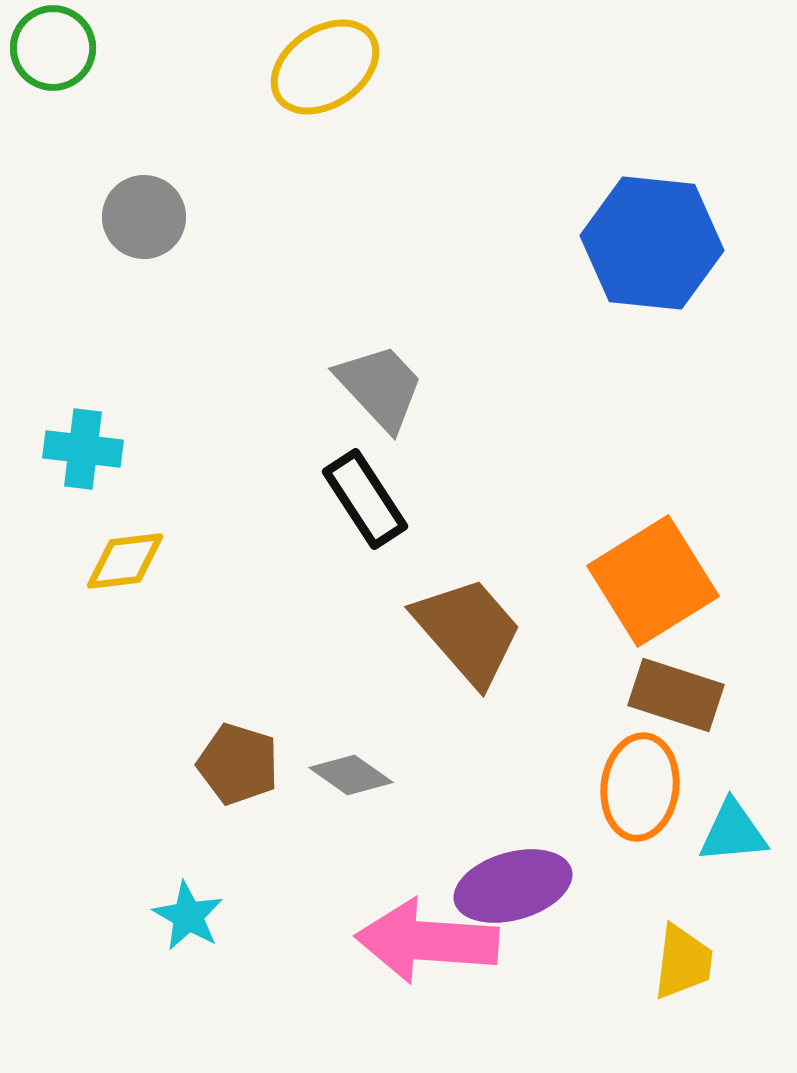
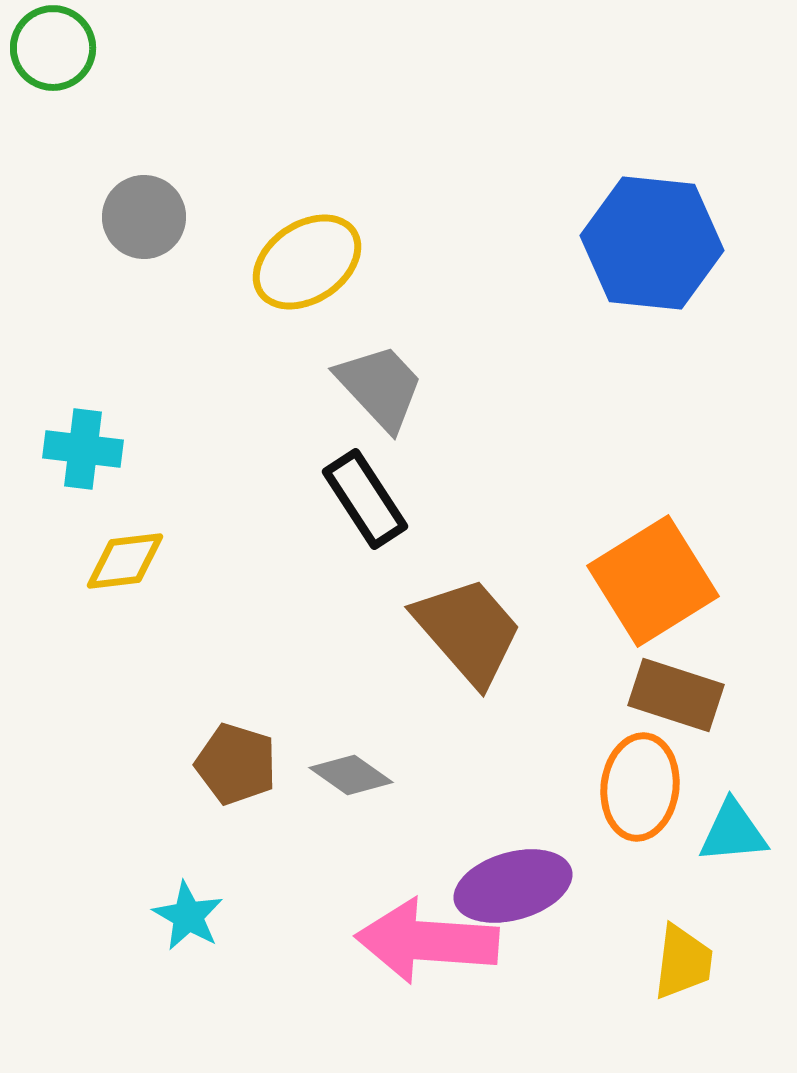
yellow ellipse: moved 18 px left, 195 px down
brown pentagon: moved 2 px left
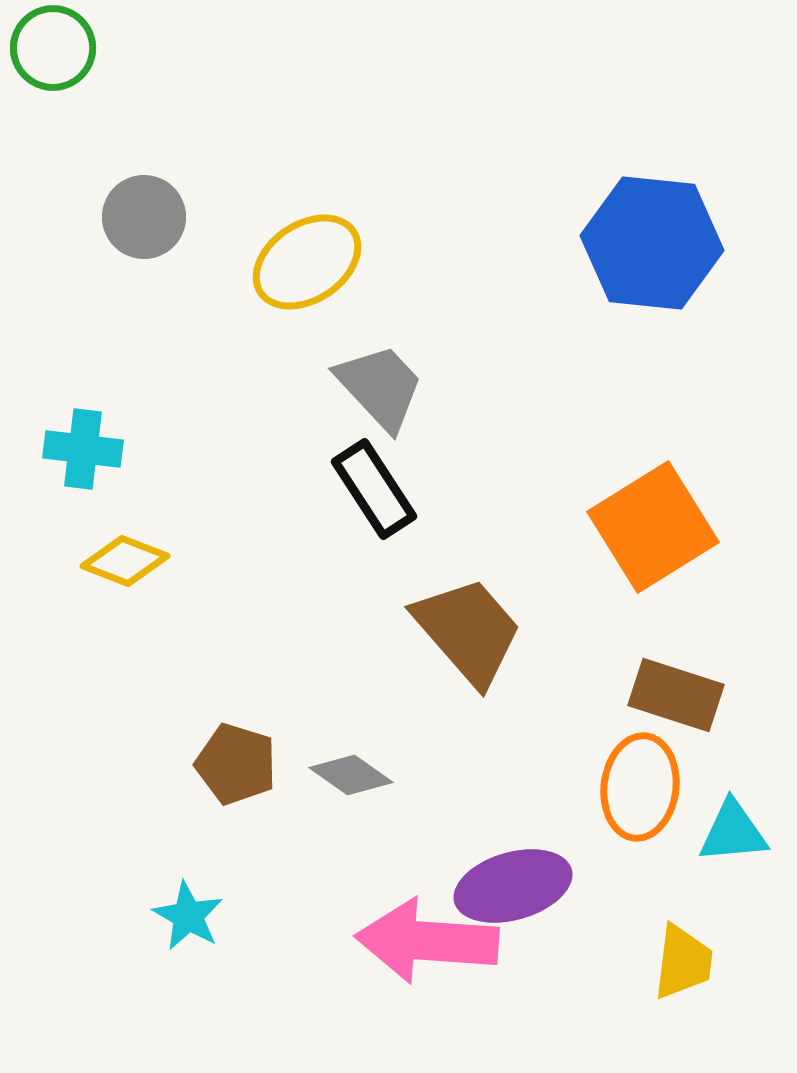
black rectangle: moved 9 px right, 10 px up
yellow diamond: rotated 28 degrees clockwise
orange square: moved 54 px up
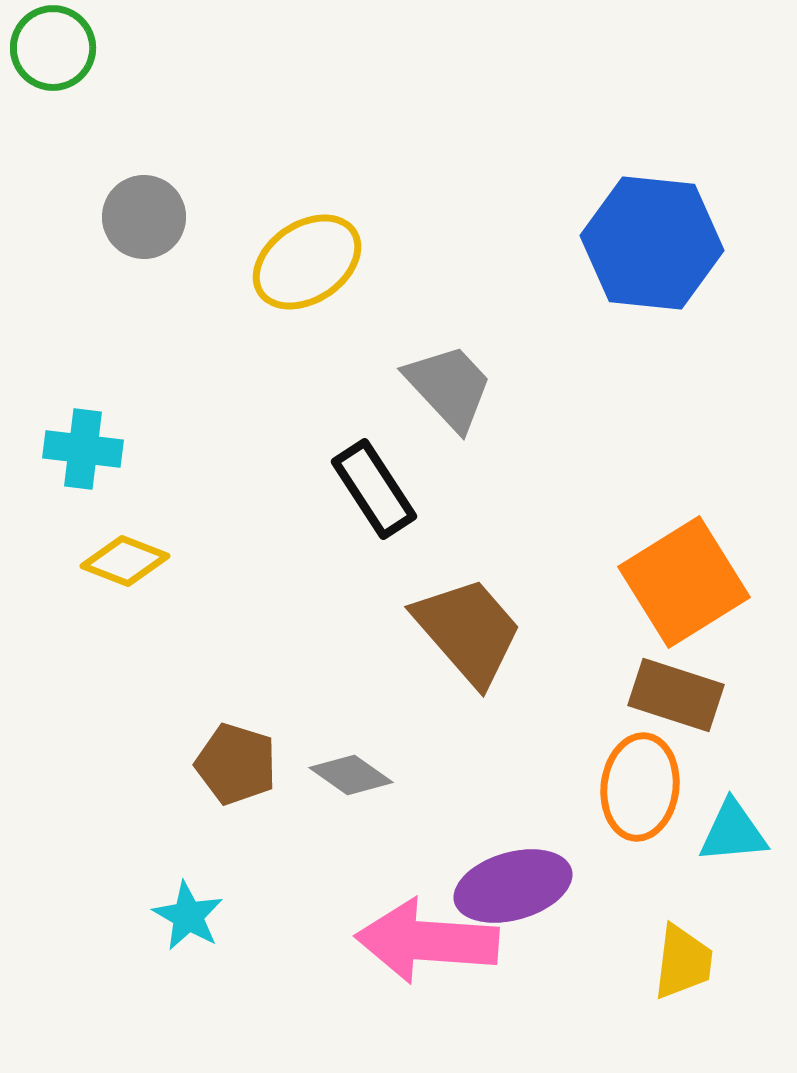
gray trapezoid: moved 69 px right
orange square: moved 31 px right, 55 px down
